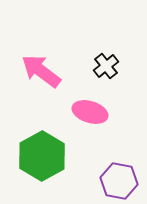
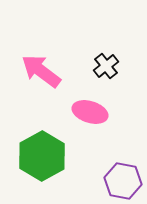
purple hexagon: moved 4 px right
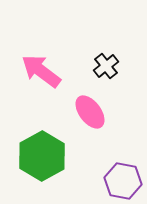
pink ellipse: rotated 36 degrees clockwise
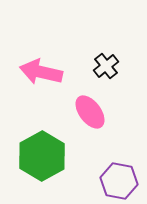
pink arrow: moved 1 px down; rotated 24 degrees counterclockwise
purple hexagon: moved 4 px left
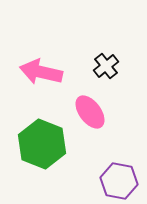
green hexagon: moved 12 px up; rotated 9 degrees counterclockwise
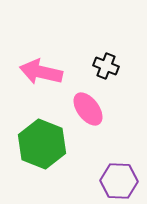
black cross: rotated 30 degrees counterclockwise
pink ellipse: moved 2 px left, 3 px up
purple hexagon: rotated 9 degrees counterclockwise
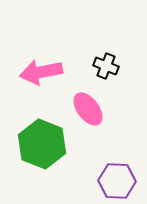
pink arrow: rotated 24 degrees counterclockwise
purple hexagon: moved 2 px left
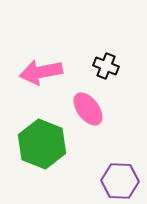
purple hexagon: moved 3 px right
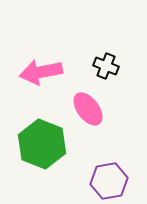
purple hexagon: moved 11 px left; rotated 12 degrees counterclockwise
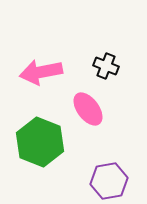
green hexagon: moved 2 px left, 2 px up
